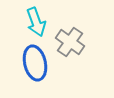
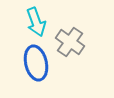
blue ellipse: moved 1 px right
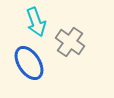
blue ellipse: moved 7 px left; rotated 20 degrees counterclockwise
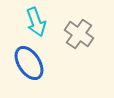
gray cross: moved 9 px right, 8 px up
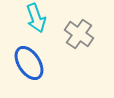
cyan arrow: moved 4 px up
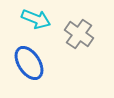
cyan arrow: moved 1 px down; rotated 48 degrees counterclockwise
